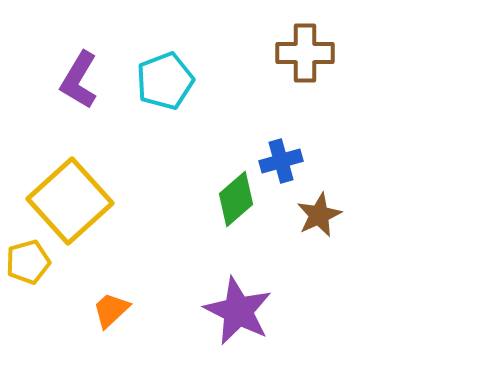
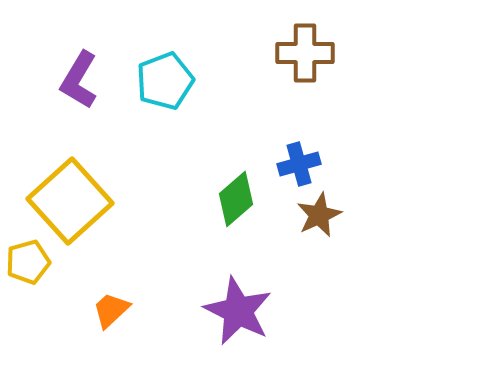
blue cross: moved 18 px right, 3 px down
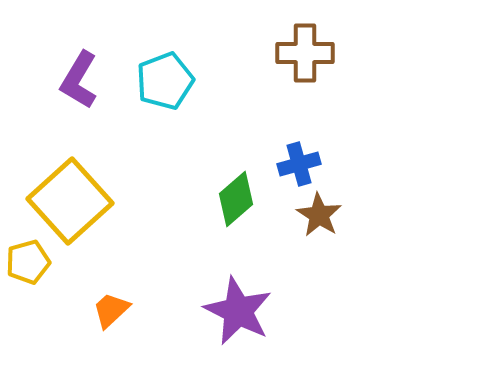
brown star: rotated 15 degrees counterclockwise
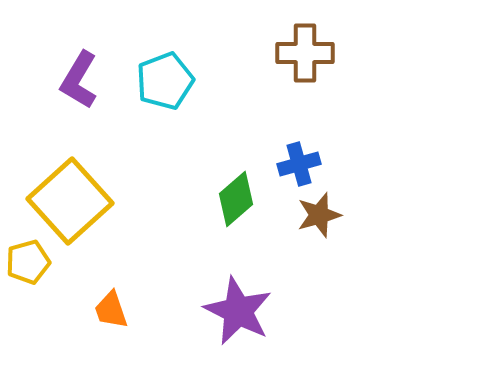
brown star: rotated 24 degrees clockwise
orange trapezoid: rotated 66 degrees counterclockwise
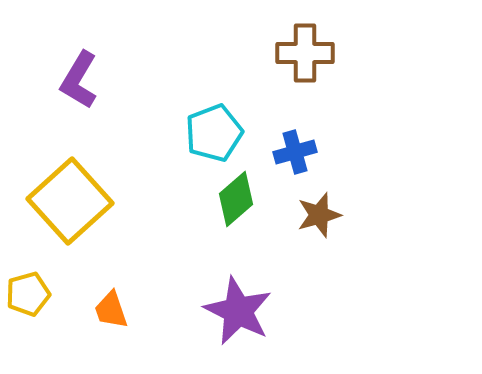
cyan pentagon: moved 49 px right, 52 px down
blue cross: moved 4 px left, 12 px up
yellow pentagon: moved 32 px down
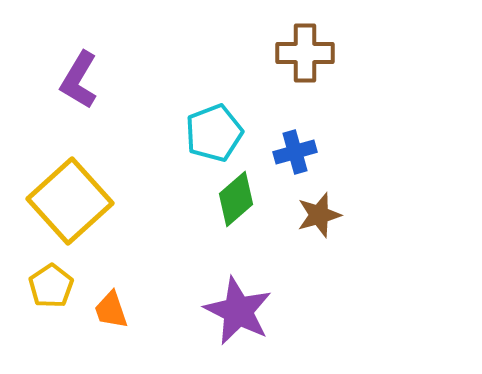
yellow pentagon: moved 23 px right, 8 px up; rotated 18 degrees counterclockwise
